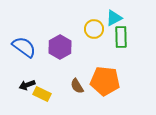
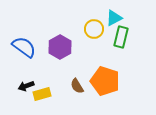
green rectangle: rotated 15 degrees clockwise
orange pentagon: rotated 12 degrees clockwise
black arrow: moved 1 px left, 1 px down
yellow rectangle: rotated 42 degrees counterclockwise
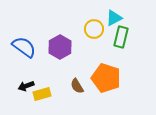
orange pentagon: moved 1 px right, 3 px up
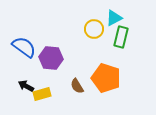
purple hexagon: moved 9 px left, 11 px down; rotated 25 degrees counterclockwise
black arrow: rotated 49 degrees clockwise
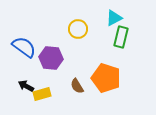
yellow circle: moved 16 px left
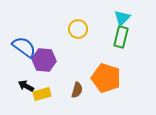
cyan triangle: moved 8 px right; rotated 18 degrees counterclockwise
purple hexagon: moved 7 px left, 2 px down
brown semicircle: moved 4 px down; rotated 133 degrees counterclockwise
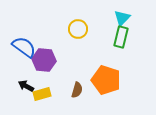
orange pentagon: moved 2 px down
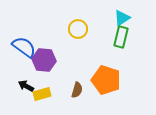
cyan triangle: rotated 12 degrees clockwise
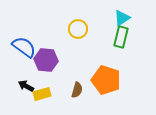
purple hexagon: moved 2 px right
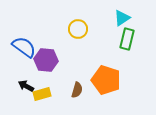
green rectangle: moved 6 px right, 2 px down
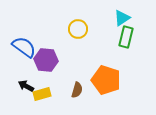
green rectangle: moved 1 px left, 2 px up
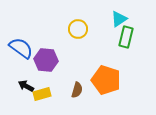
cyan triangle: moved 3 px left, 1 px down
blue semicircle: moved 3 px left, 1 px down
